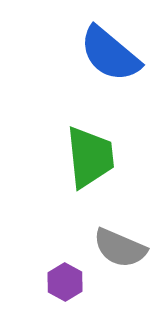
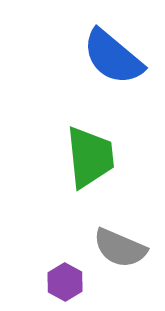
blue semicircle: moved 3 px right, 3 px down
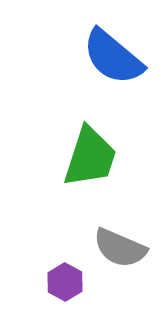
green trapezoid: rotated 24 degrees clockwise
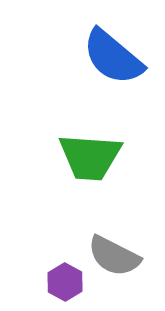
green trapezoid: rotated 76 degrees clockwise
gray semicircle: moved 6 px left, 8 px down; rotated 4 degrees clockwise
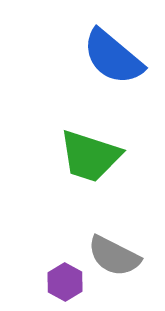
green trapezoid: moved 1 px up; rotated 14 degrees clockwise
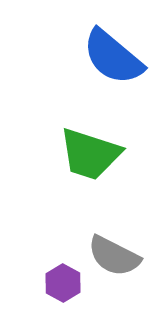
green trapezoid: moved 2 px up
purple hexagon: moved 2 px left, 1 px down
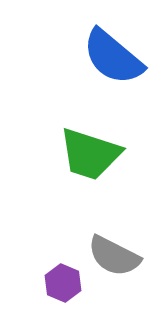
purple hexagon: rotated 6 degrees counterclockwise
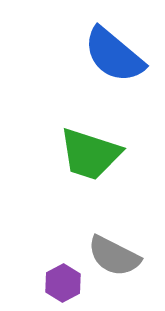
blue semicircle: moved 1 px right, 2 px up
purple hexagon: rotated 9 degrees clockwise
